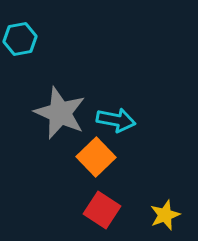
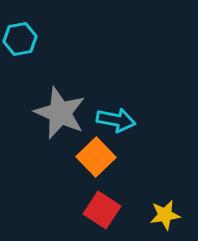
yellow star: rotated 12 degrees clockwise
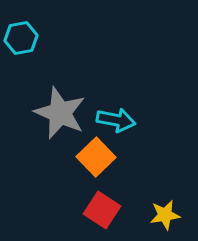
cyan hexagon: moved 1 px right, 1 px up
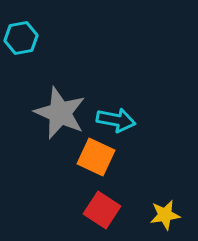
orange square: rotated 21 degrees counterclockwise
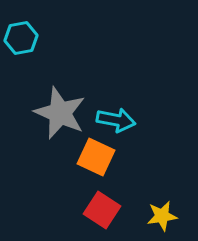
yellow star: moved 3 px left, 1 px down
